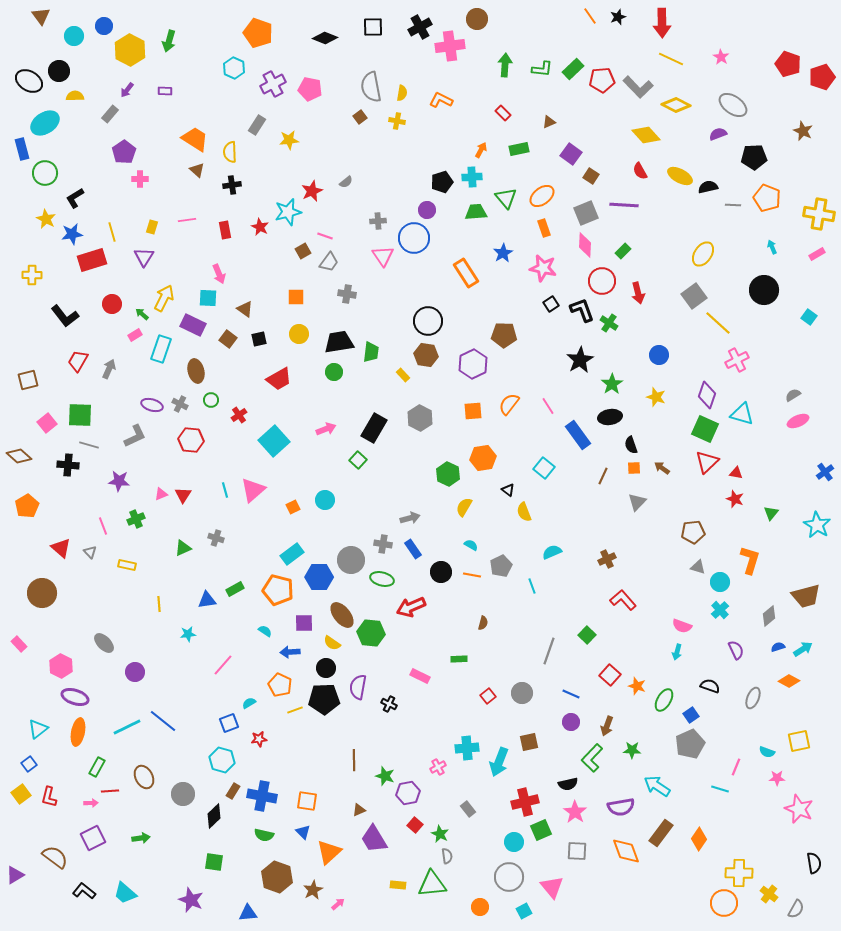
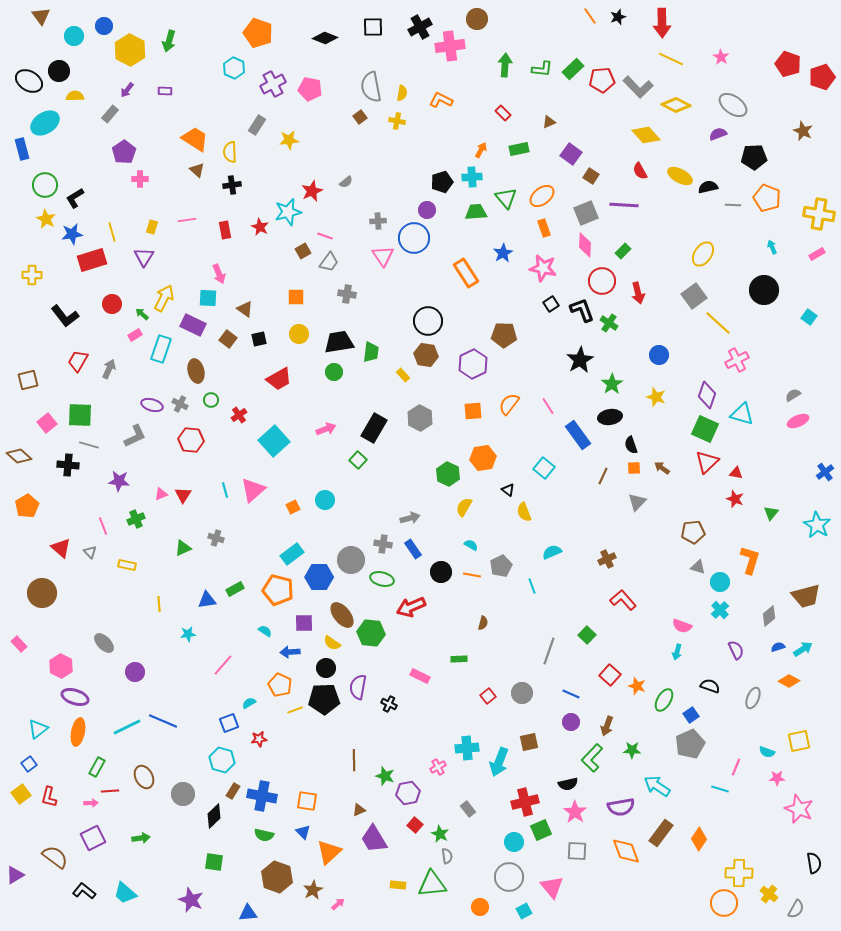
green circle at (45, 173): moved 12 px down
blue line at (163, 721): rotated 16 degrees counterclockwise
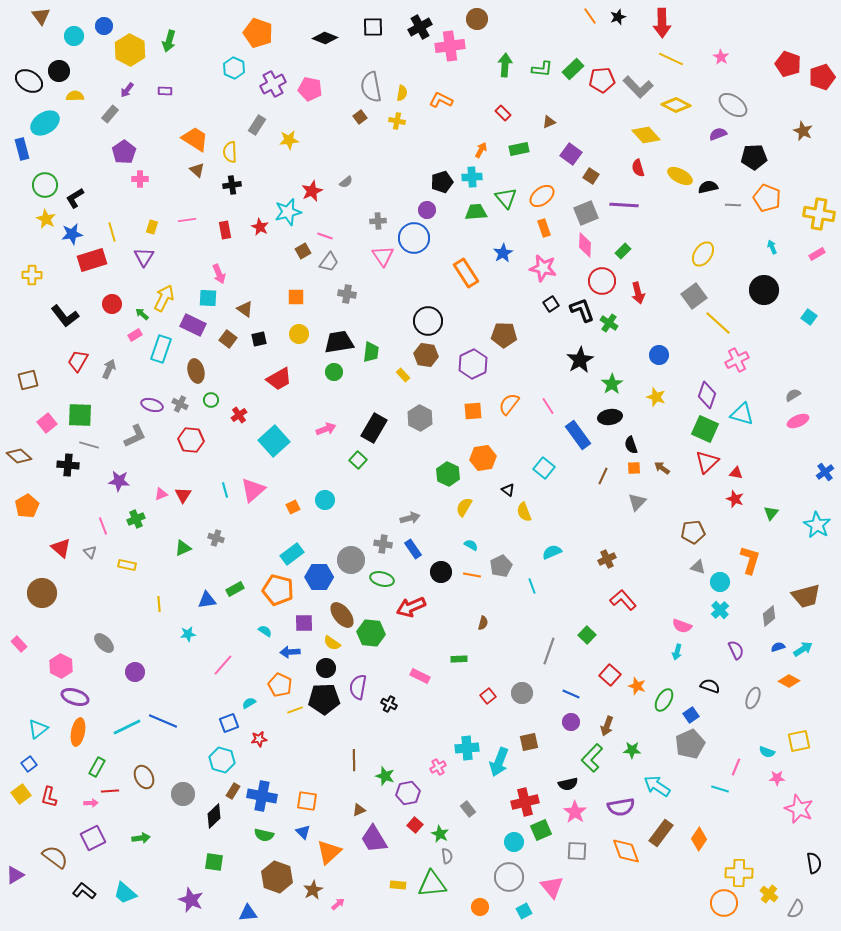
red semicircle at (640, 171): moved 2 px left, 3 px up; rotated 12 degrees clockwise
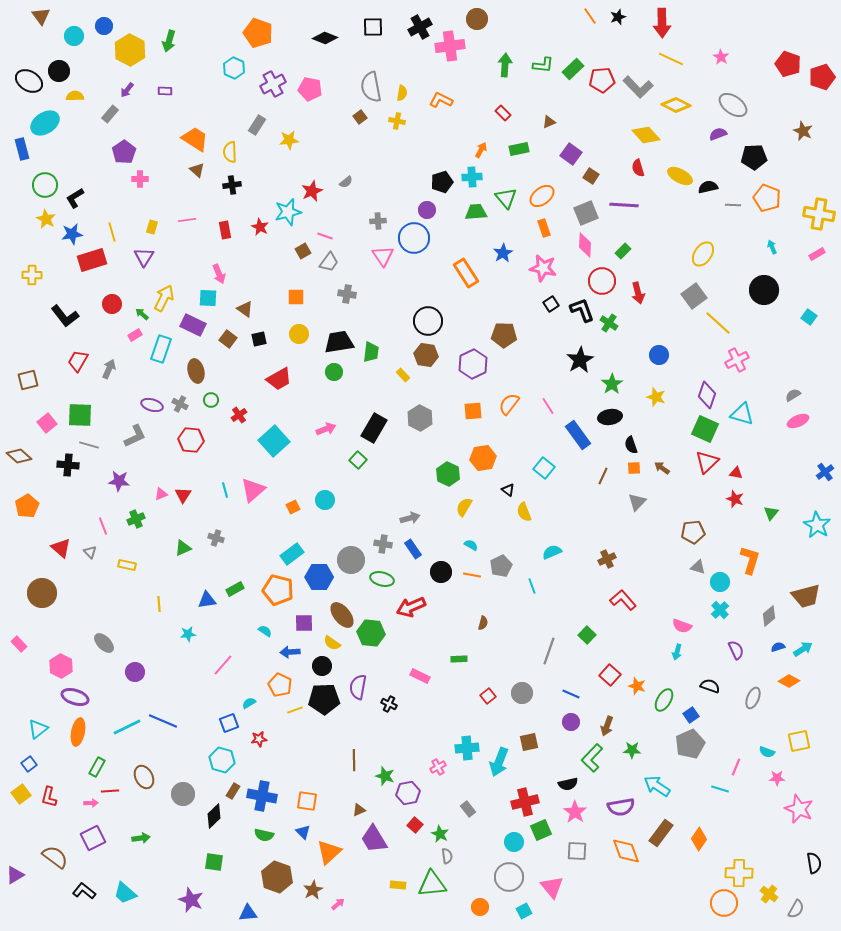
green L-shape at (542, 69): moved 1 px right, 4 px up
black circle at (326, 668): moved 4 px left, 2 px up
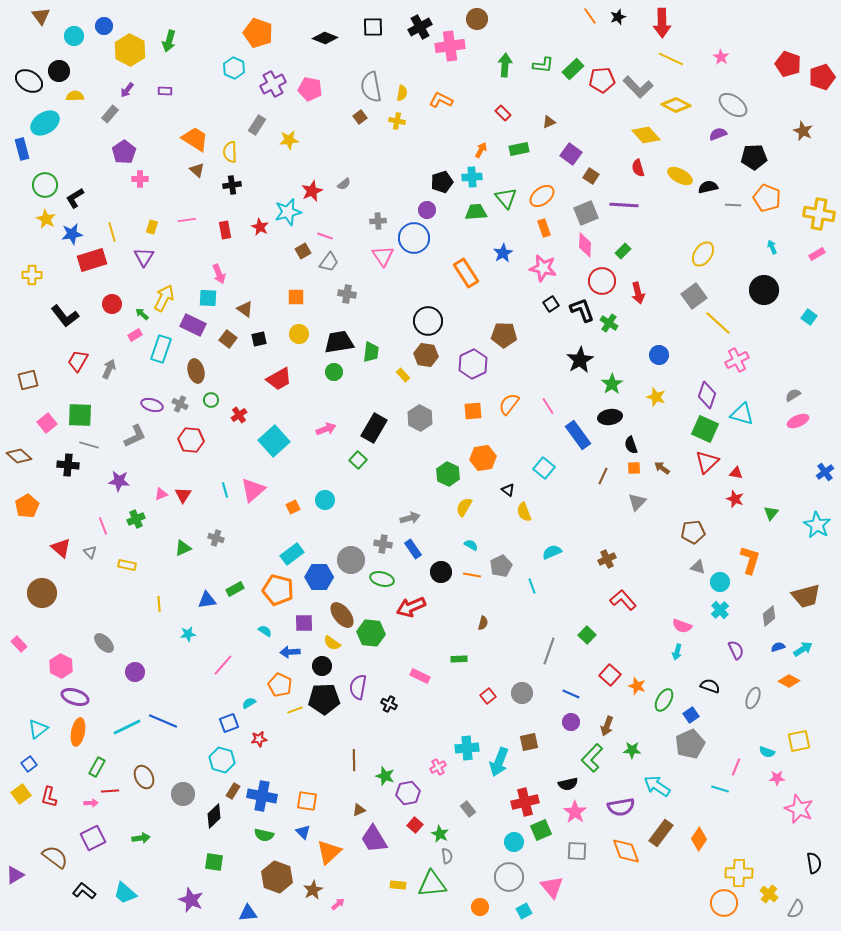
gray semicircle at (346, 182): moved 2 px left, 2 px down
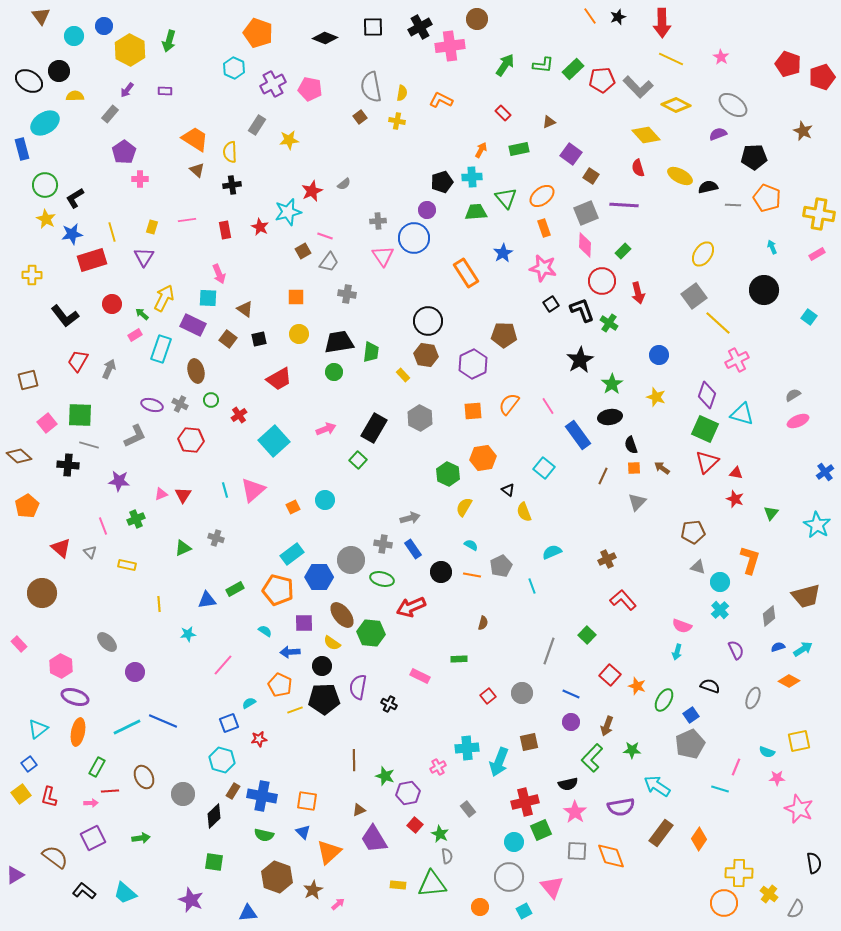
green arrow at (505, 65): rotated 30 degrees clockwise
gray ellipse at (104, 643): moved 3 px right, 1 px up
orange diamond at (626, 851): moved 15 px left, 5 px down
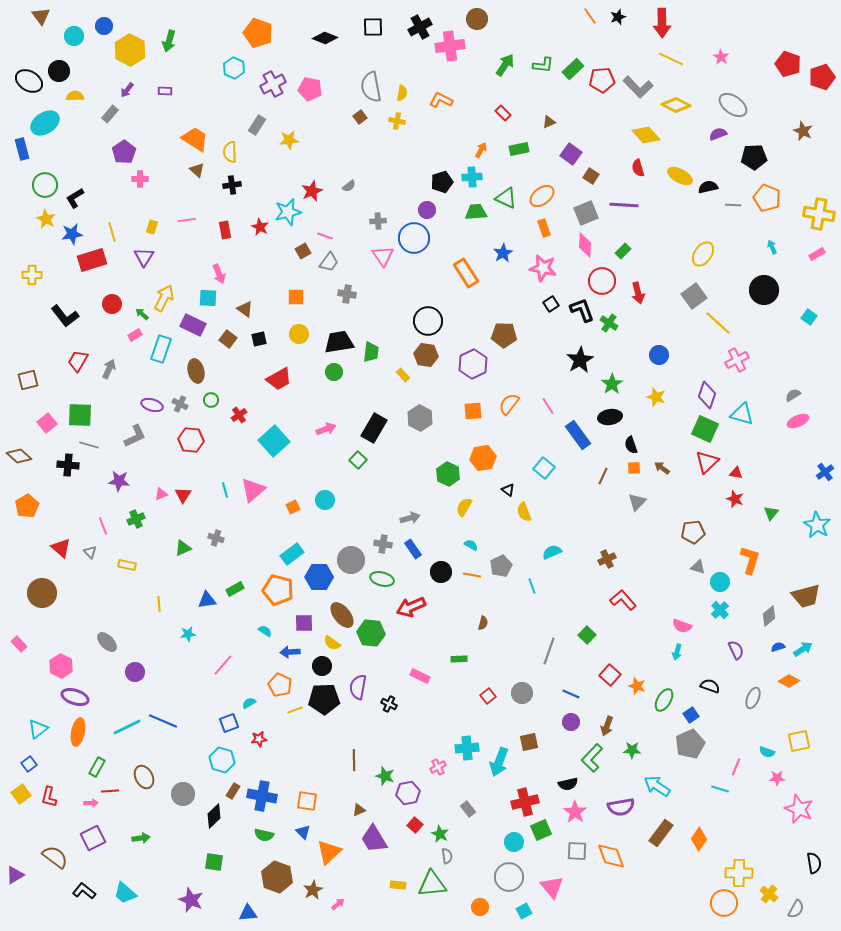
gray semicircle at (344, 184): moved 5 px right, 2 px down
green triangle at (506, 198): rotated 25 degrees counterclockwise
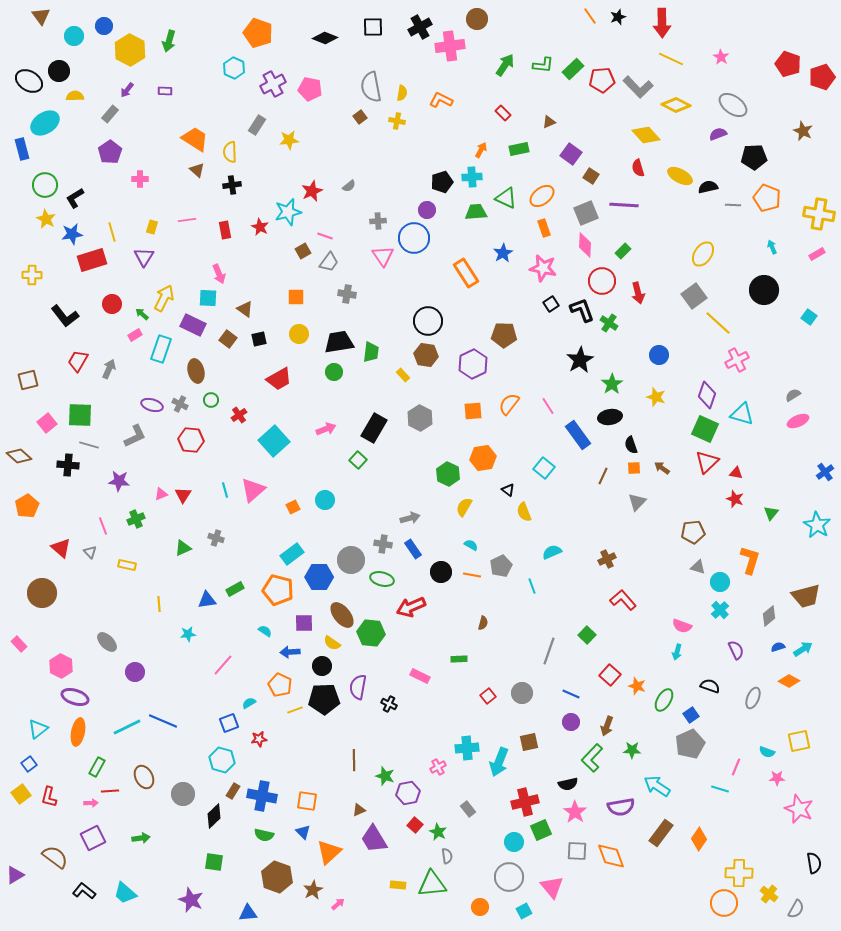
purple pentagon at (124, 152): moved 14 px left
green star at (440, 834): moved 2 px left, 2 px up
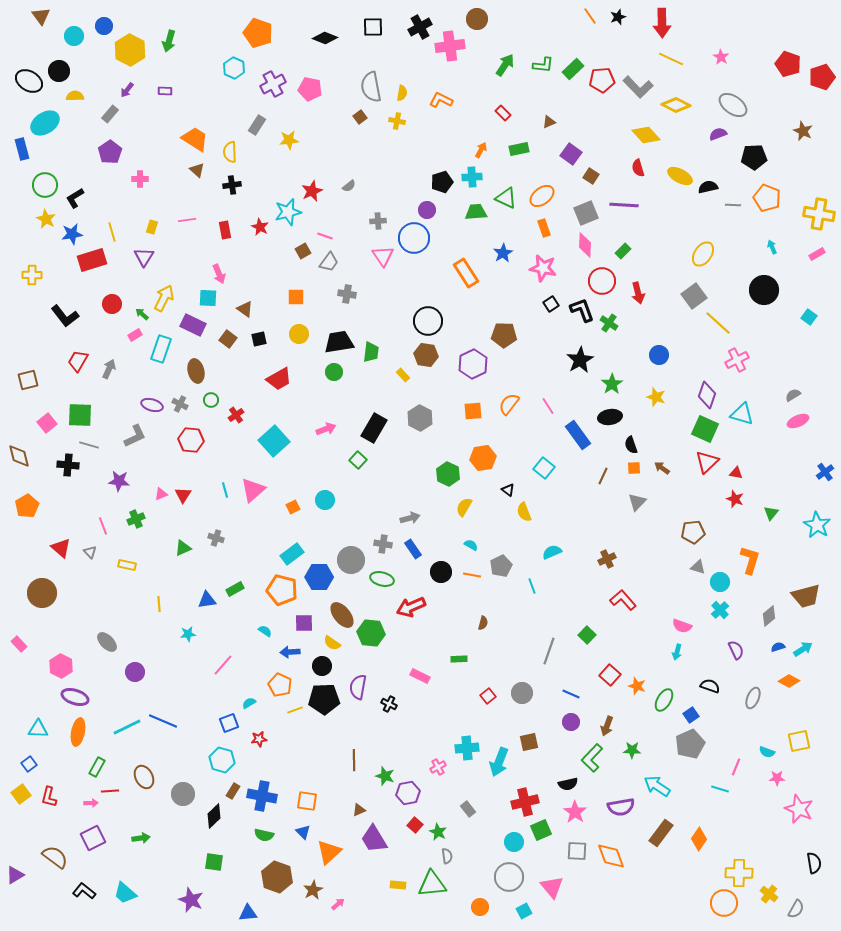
red cross at (239, 415): moved 3 px left
brown diamond at (19, 456): rotated 35 degrees clockwise
orange pentagon at (278, 590): moved 4 px right
cyan triangle at (38, 729): rotated 40 degrees clockwise
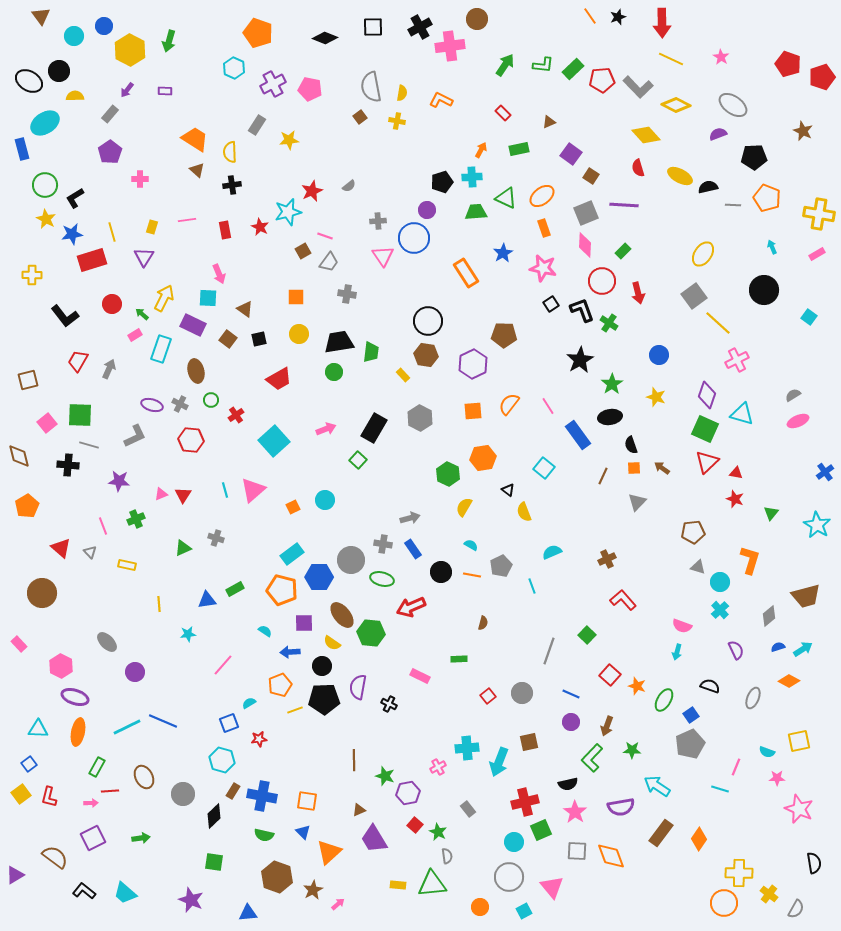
orange pentagon at (280, 685): rotated 25 degrees clockwise
